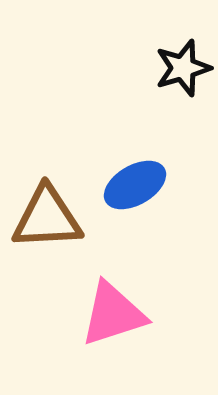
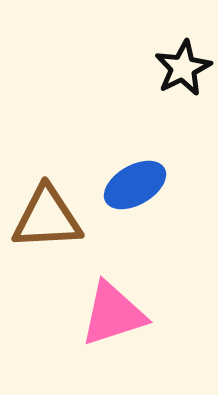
black star: rotated 10 degrees counterclockwise
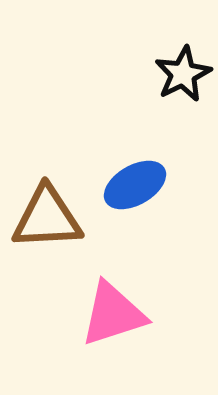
black star: moved 6 px down
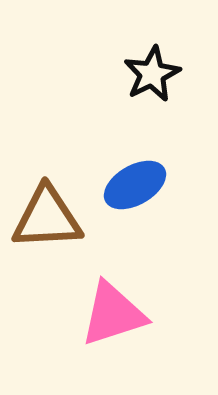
black star: moved 31 px left
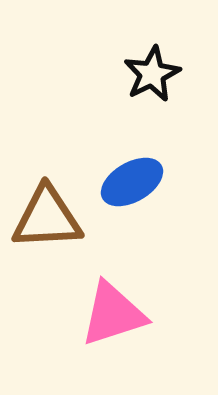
blue ellipse: moved 3 px left, 3 px up
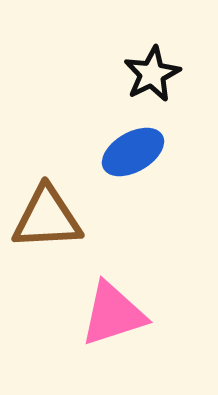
blue ellipse: moved 1 px right, 30 px up
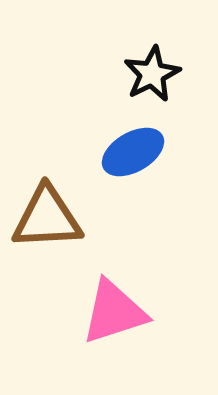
pink triangle: moved 1 px right, 2 px up
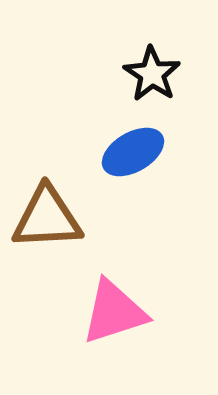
black star: rotated 12 degrees counterclockwise
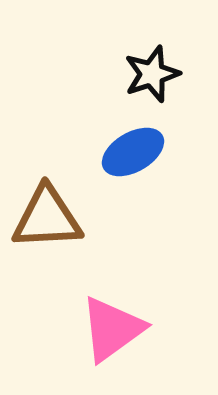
black star: rotated 20 degrees clockwise
pink triangle: moved 2 px left, 17 px down; rotated 18 degrees counterclockwise
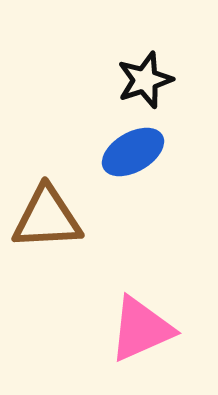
black star: moved 7 px left, 6 px down
pink triangle: moved 29 px right; rotated 12 degrees clockwise
